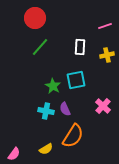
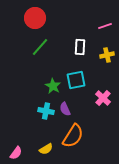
pink cross: moved 8 px up
pink semicircle: moved 2 px right, 1 px up
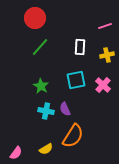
green star: moved 12 px left
pink cross: moved 13 px up
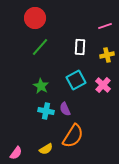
cyan square: rotated 18 degrees counterclockwise
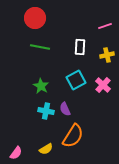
green line: rotated 60 degrees clockwise
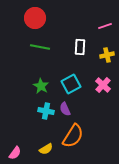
cyan square: moved 5 px left, 4 px down
pink semicircle: moved 1 px left
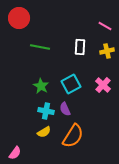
red circle: moved 16 px left
pink line: rotated 48 degrees clockwise
yellow cross: moved 4 px up
yellow semicircle: moved 2 px left, 17 px up
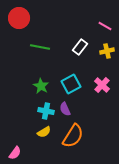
white rectangle: rotated 35 degrees clockwise
pink cross: moved 1 px left
